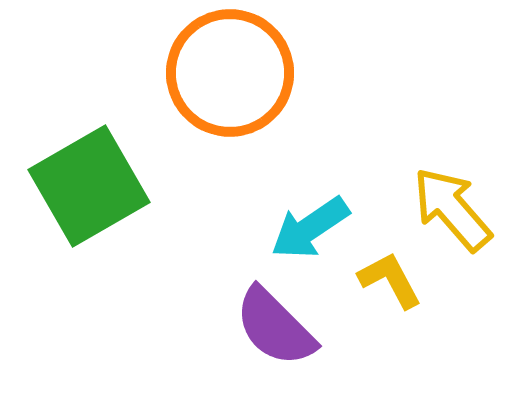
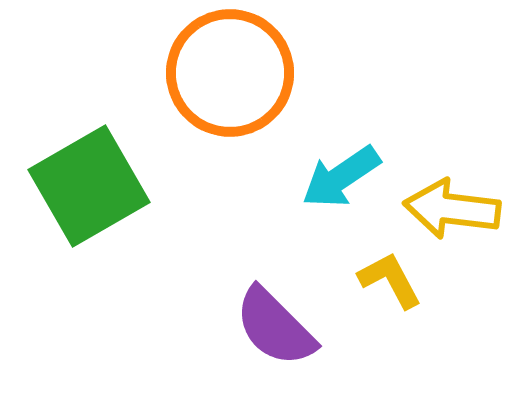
yellow arrow: rotated 42 degrees counterclockwise
cyan arrow: moved 31 px right, 51 px up
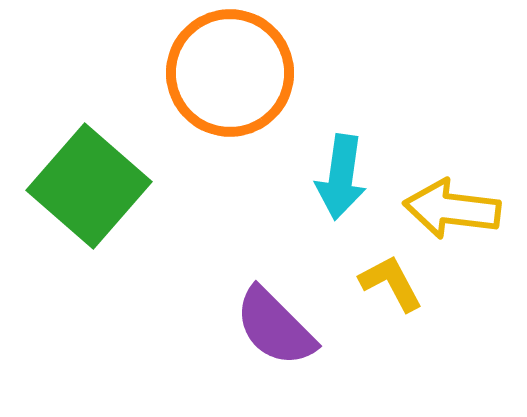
cyan arrow: rotated 48 degrees counterclockwise
green square: rotated 19 degrees counterclockwise
yellow L-shape: moved 1 px right, 3 px down
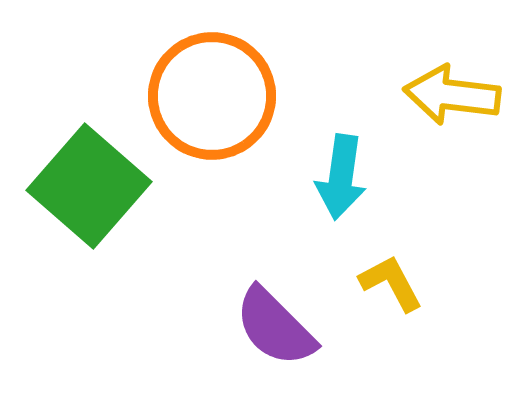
orange circle: moved 18 px left, 23 px down
yellow arrow: moved 114 px up
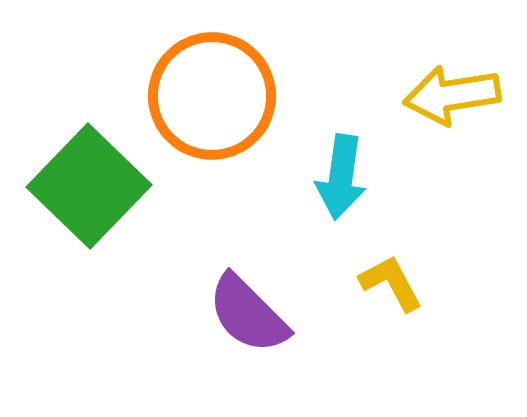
yellow arrow: rotated 16 degrees counterclockwise
green square: rotated 3 degrees clockwise
purple semicircle: moved 27 px left, 13 px up
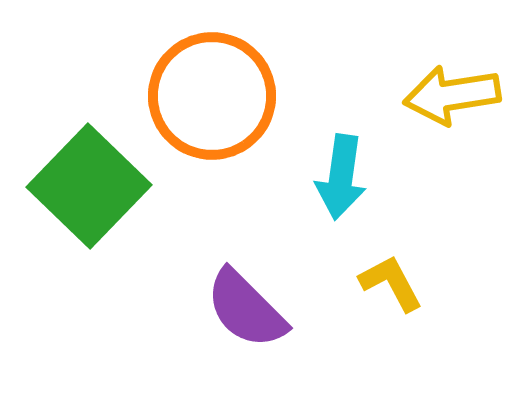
purple semicircle: moved 2 px left, 5 px up
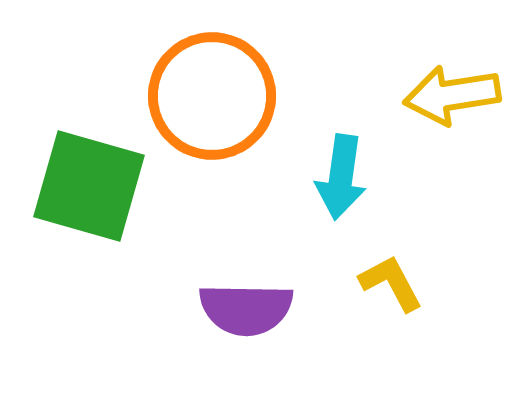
green square: rotated 28 degrees counterclockwise
purple semicircle: rotated 44 degrees counterclockwise
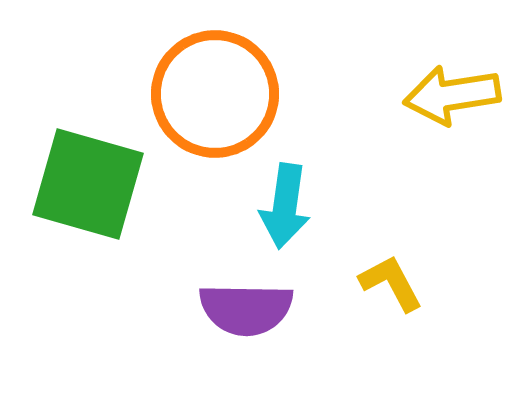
orange circle: moved 3 px right, 2 px up
cyan arrow: moved 56 px left, 29 px down
green square: moved 1 px left, 2 px up
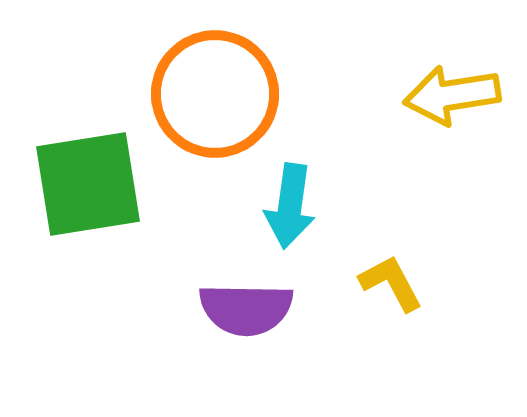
green square: rotated 25 degrees counterclockwise
cyan arrow: moved 5 px right
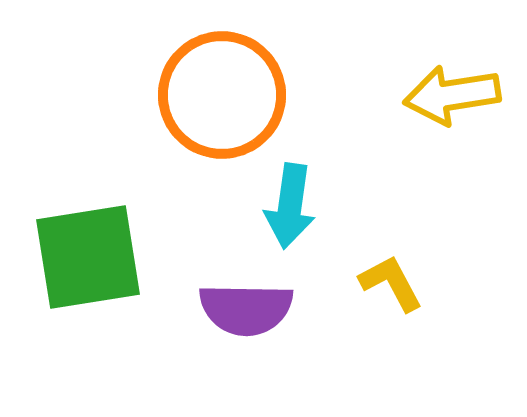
orange circle: moved 7 px right, 1 px down
green square: moved 73 px down
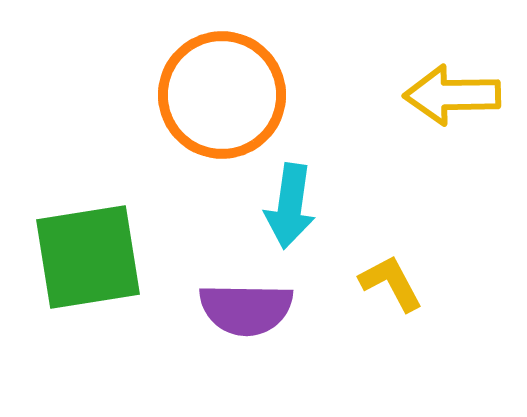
yellow arrow: rotated 8 degrees clockwise
